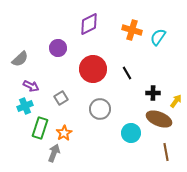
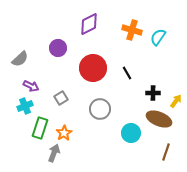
red circle: moved 1 px up
brown line: rotated 30 degrees clockwise
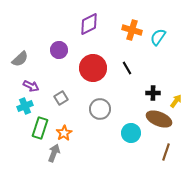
purple circle: moved 1 px right, 2 px down
black line: moved 5 px up
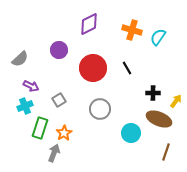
gray square: moved 2 px left, 2 px down
